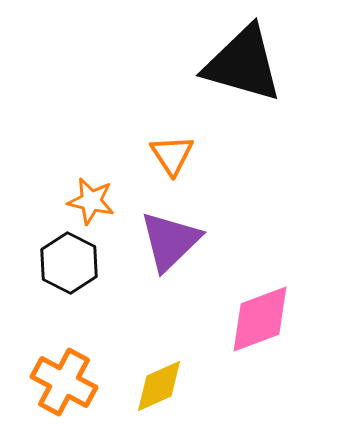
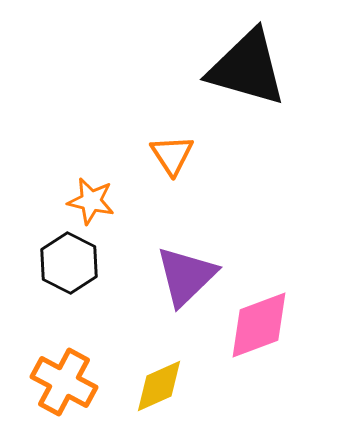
black triangle: moved 4 px right, 4 px down
purple triangle: moved 16 px right, 35 px down
pink diamond: moved 1 px left, 6 px down
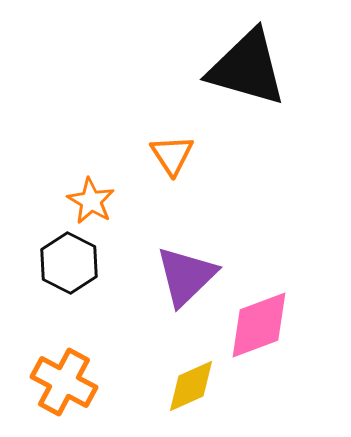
orange star: rotated 18 degrees clockwise
yellow diamond: moved 32 px right
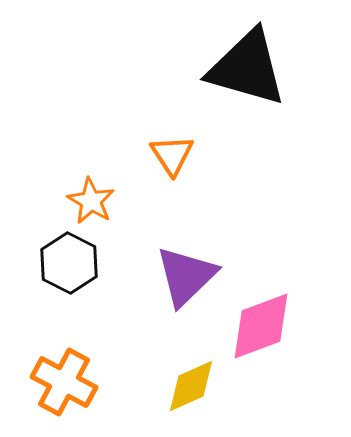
pink diamond: moved 2 px right, 1 px down
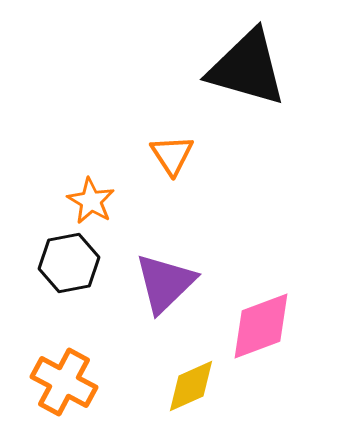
black hexagon: rotated 22 degrees clockwise
purple triangle: moved 21 px left, 7 px down
